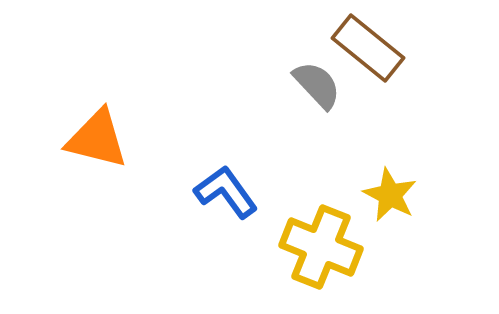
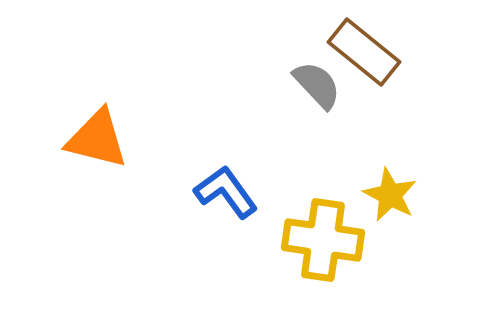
brown rectangle: moved 4 px left, 4 px down
yellow cross: moved 2 px right, 7 px up; rotated 14 degrees counterclockwise
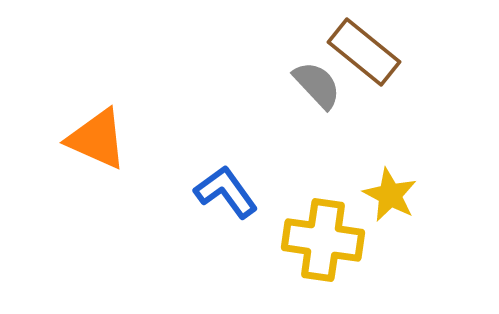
orange triangle: rotated 10 degrees clockwise
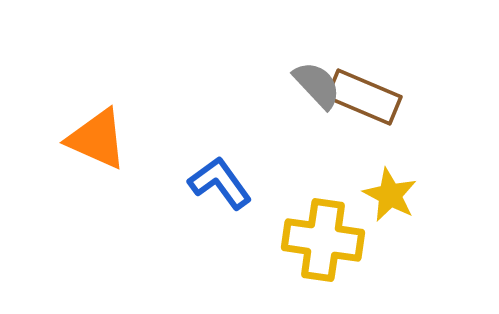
brown rectangle: moved 45 px down; rotated 16 degrees counterclockwise
blue L-shape: moved 6 px left, 9 px up
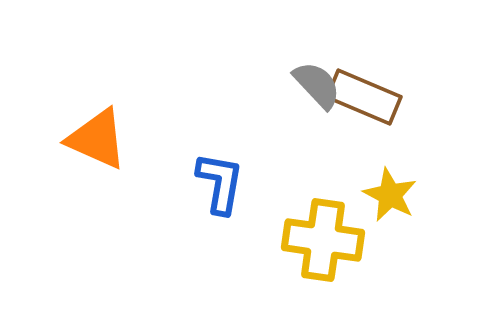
blue L-shape: rotated 46 degrees clockwise
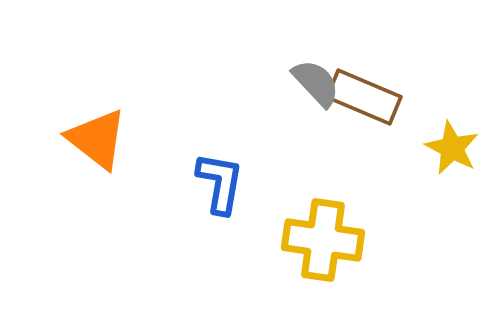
gray semicircle: moved 1 px left, 2 px up
orange triangle: rotated 14 degrees clockwise
yellow star: moved 62 px right, 47 px up
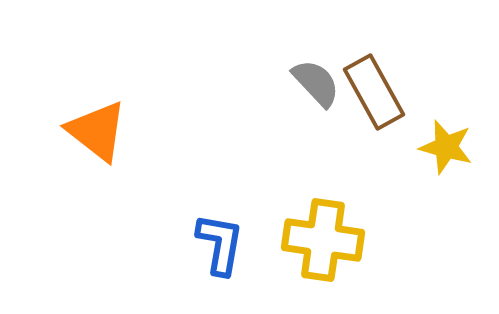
brown rectangle: moved 10 px right, 5 px up; rotated 38 degrees clockwise
orange triangle: moved 8 px up
yellow star: moved 6 px left, 1 px up; rotated 12 degrees counterclockwise
blue L-shape: moved 61 px down
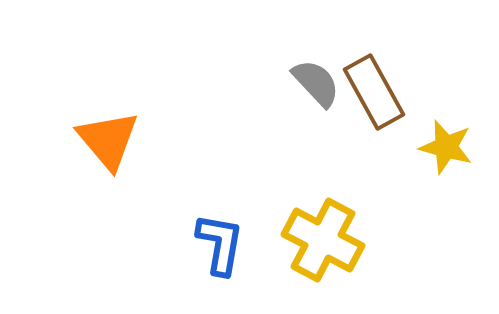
orange triangle: moved 11 px right, 9 px down; rotated 12 degrees clockwise
yellow cross: rotated 20 degrees clockwise
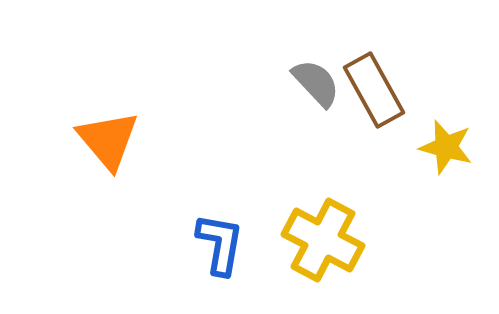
brown rectangle: moved 2 px up
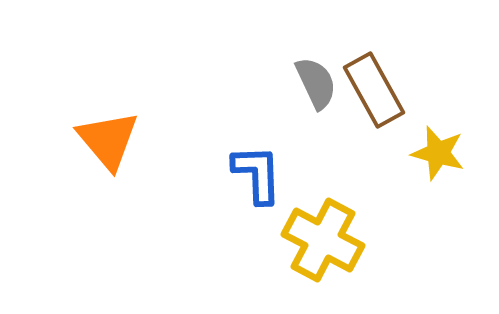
gray semicircle: rotated 18 degrees clockwise
yellow star: moved 8 px left, 6 px down
blue L-shape: moved 37 px right, 70 px up; rotated 12 degrees counterclockwise
